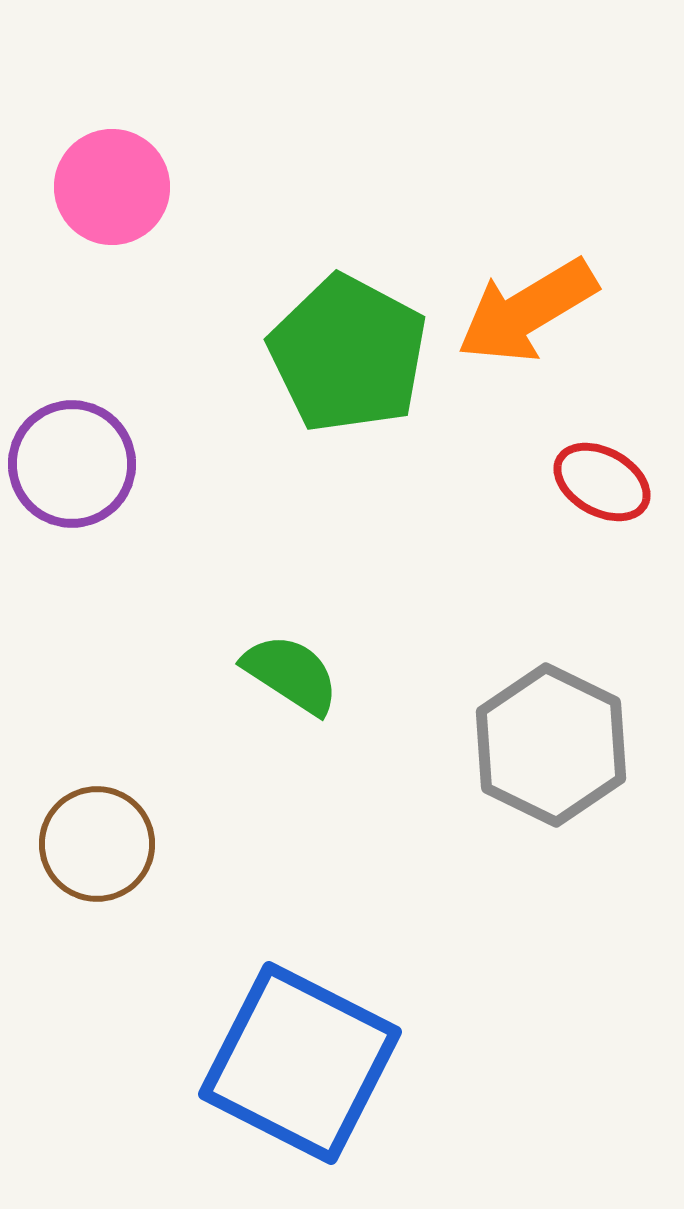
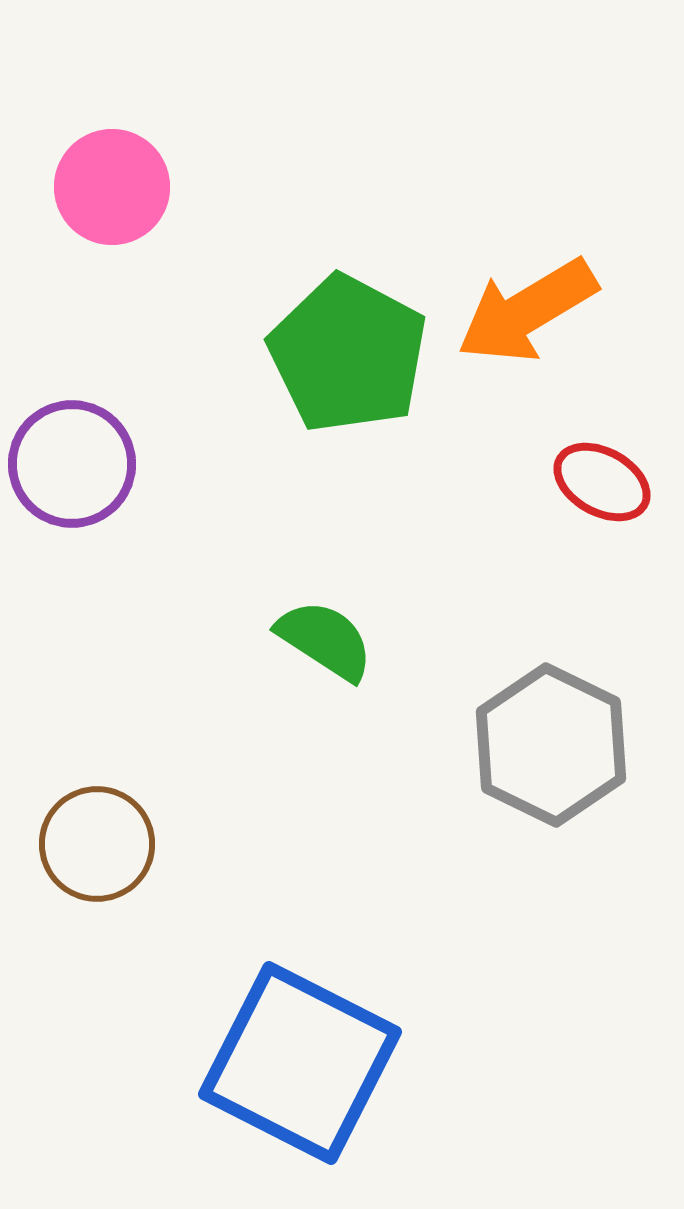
green semicircle: moved 34 px right, 34 px up
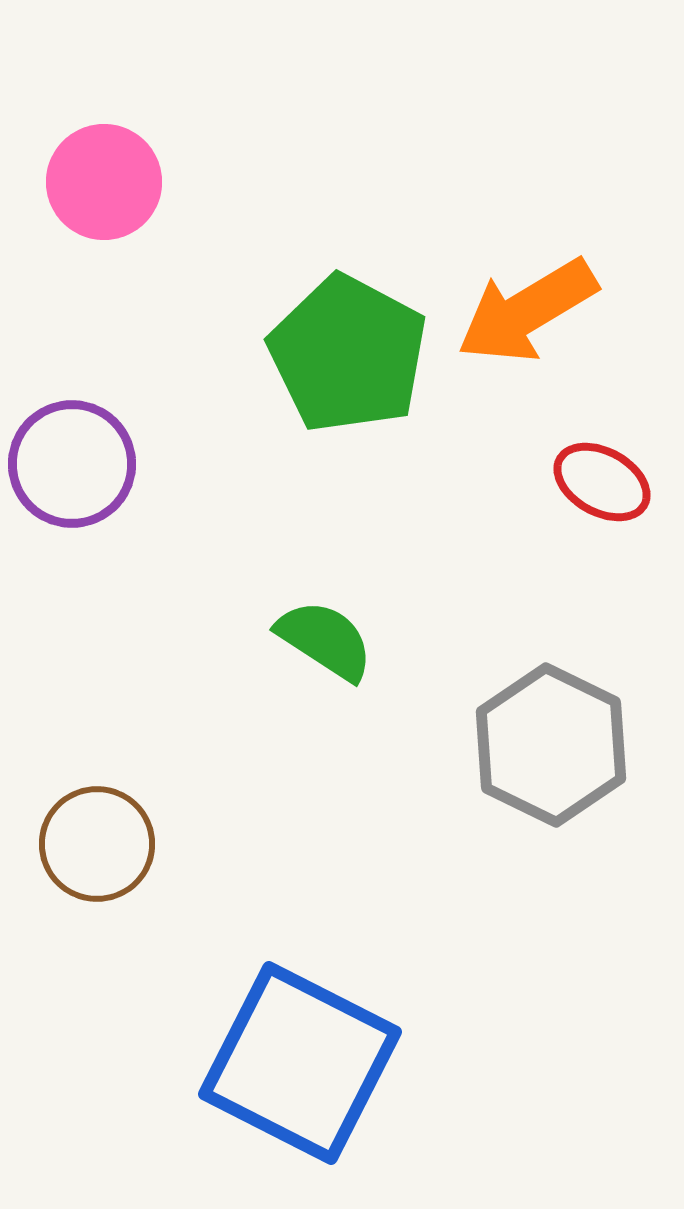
pink circle: moved 8 px left, 5 px up
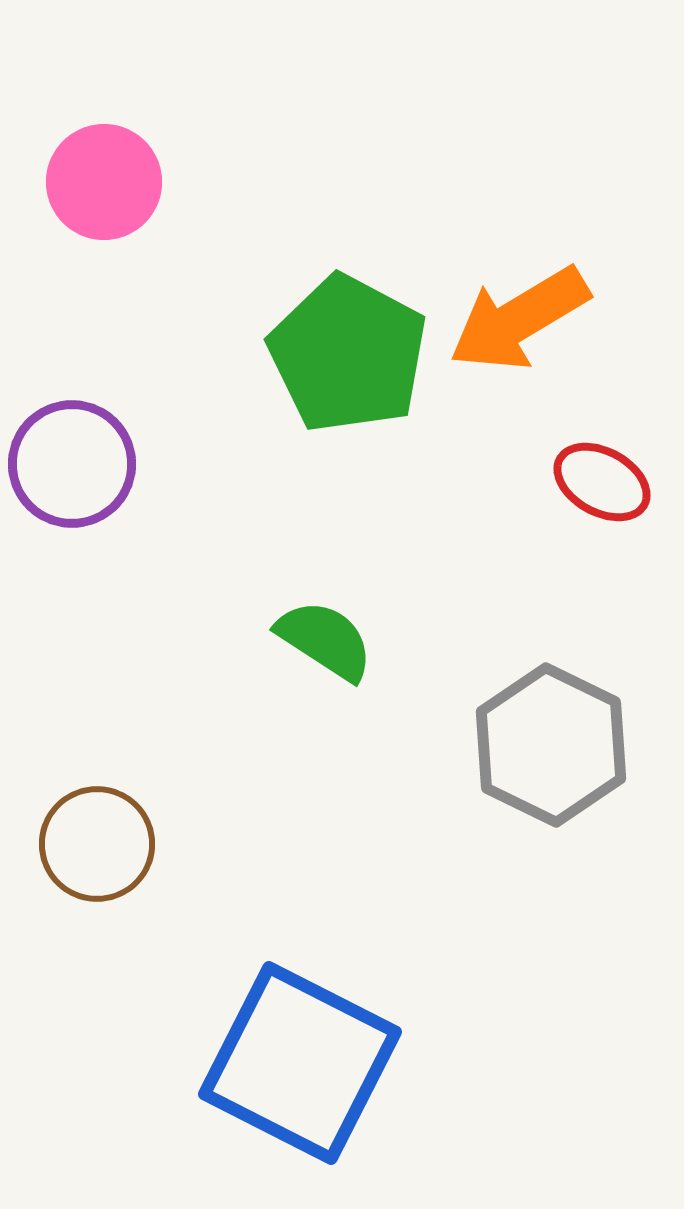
orange arrow: moved 8 px left, 8 px down
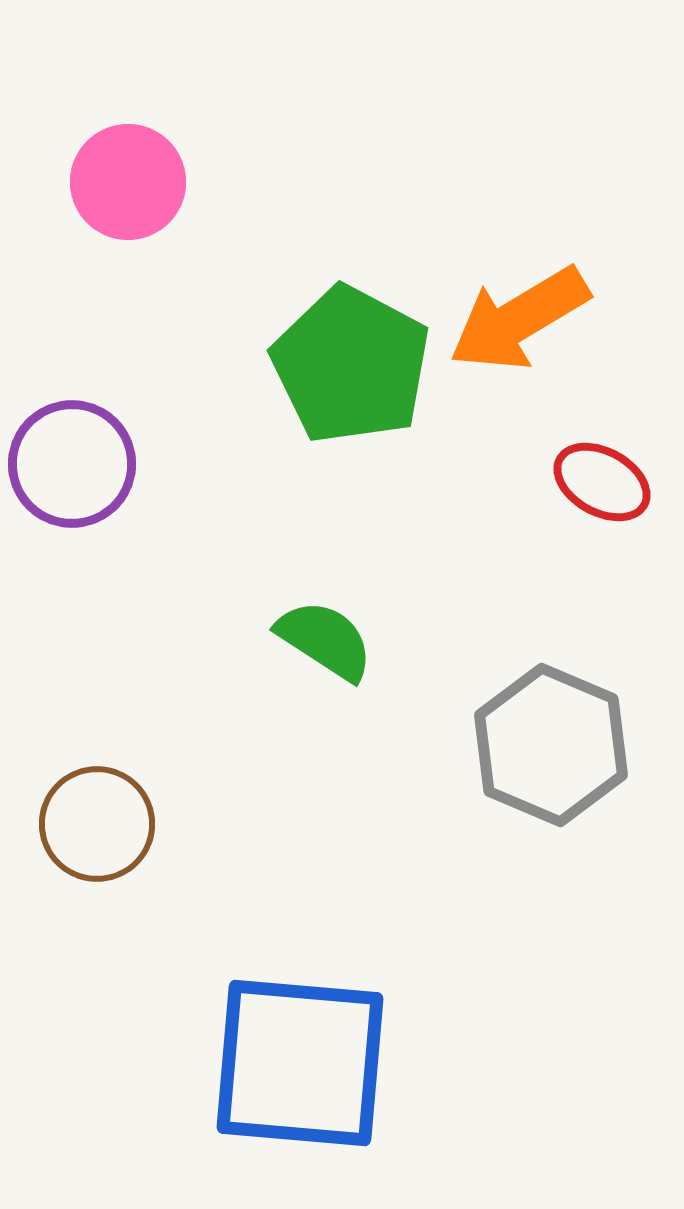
pink circle: moved 24 px right
green pentagon: moved 3 px right, 11 px down
gray hexagon: rotated 3 degrees counterclockwise
brown circle: moved 20 px up
blue square: rotated 22 degrees counterclockwise
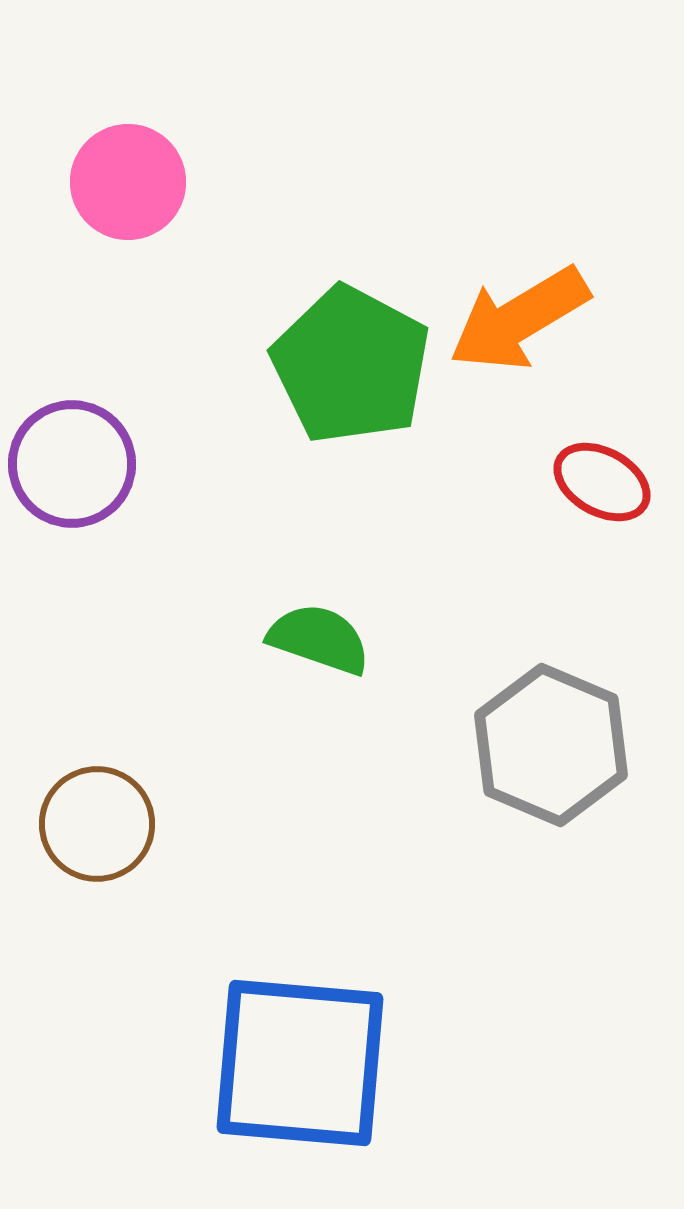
green semicircle: moved 6 px left, 1 px up; rotated 14 degrees counterclockwise
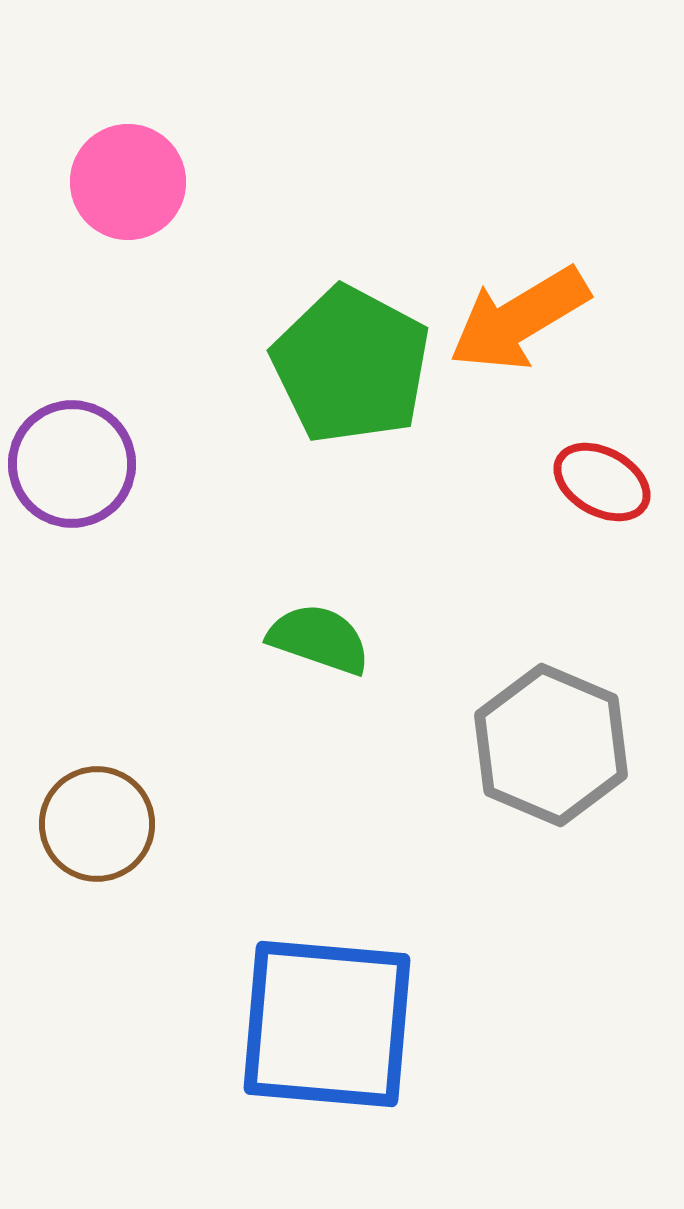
blue square: moved 27 px right, 39 px up
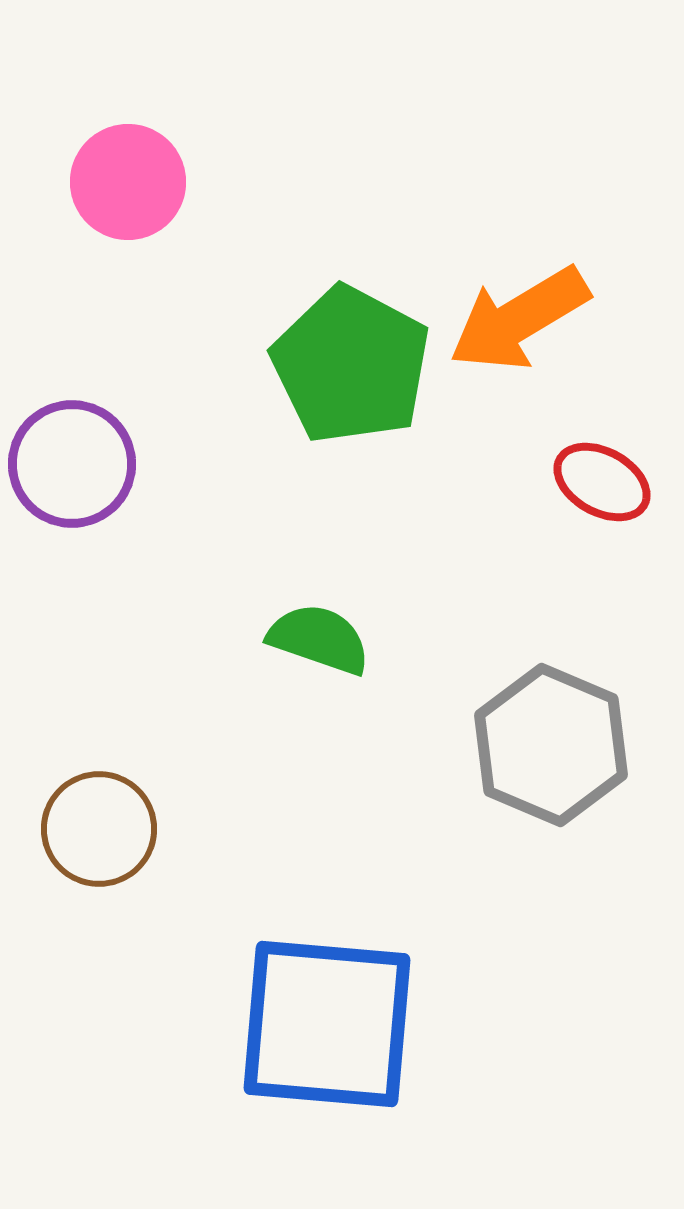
brown circle: moved 2 px right, 5 px down
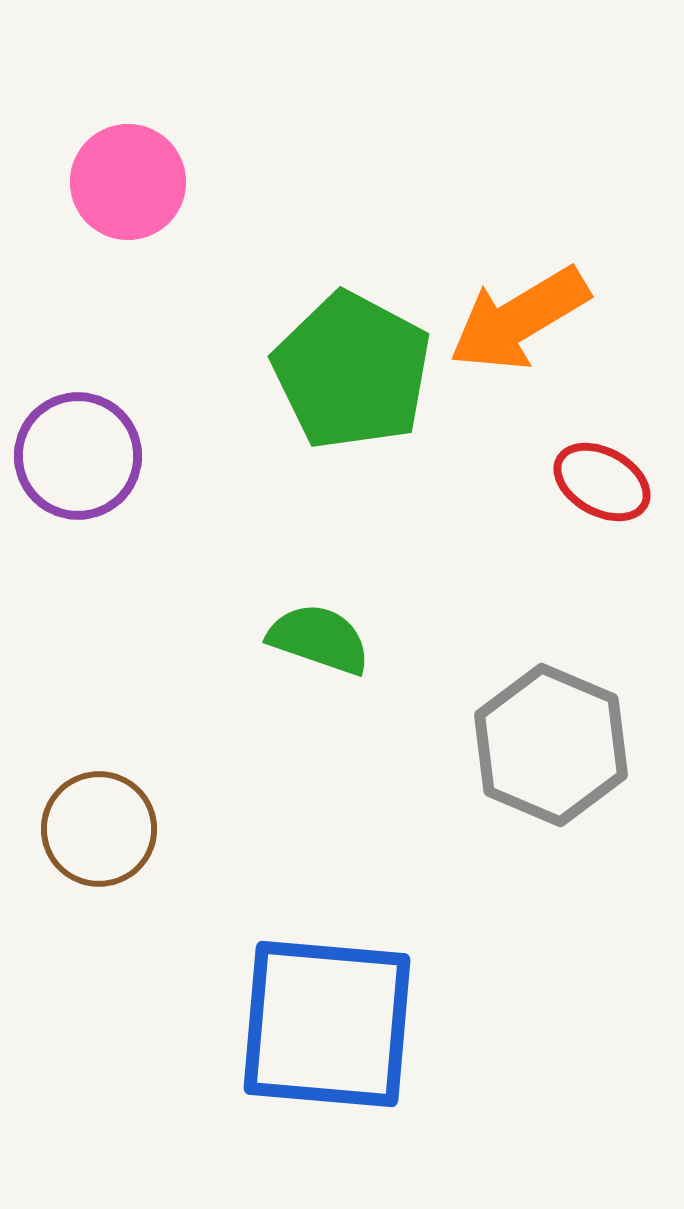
green pentagon: moved 1 px right, 6 px down
purple circle: moved 6 px right, 8 px up
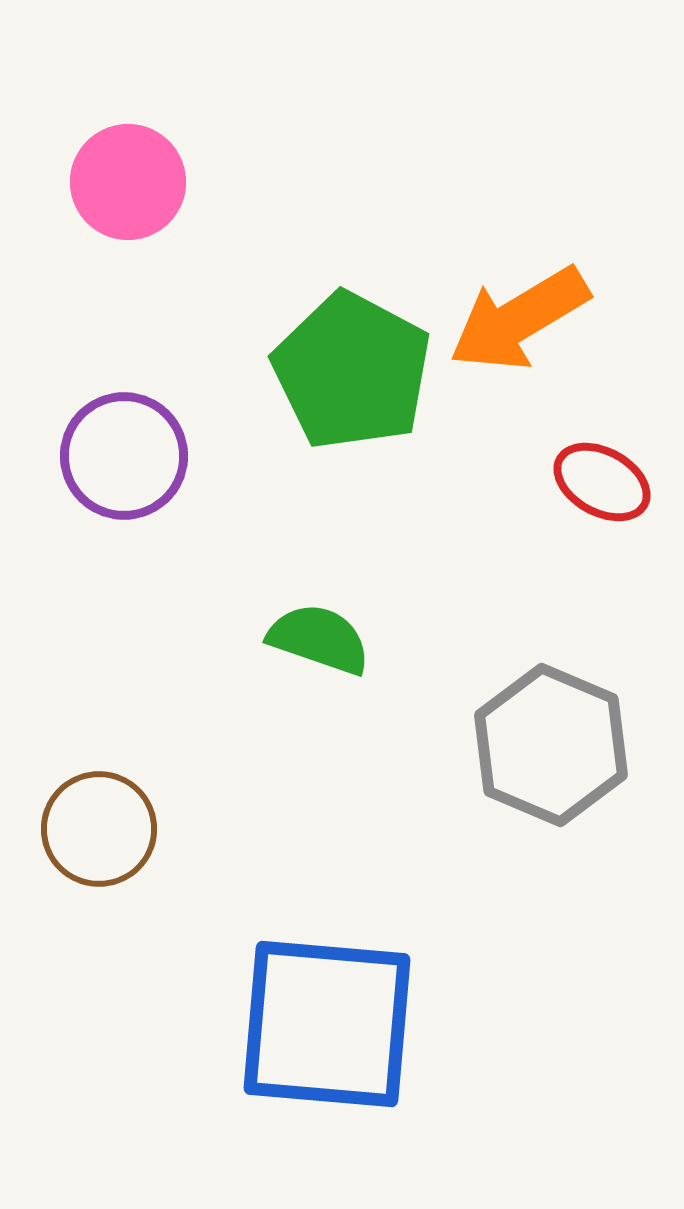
purple circle: moved 46 px right
